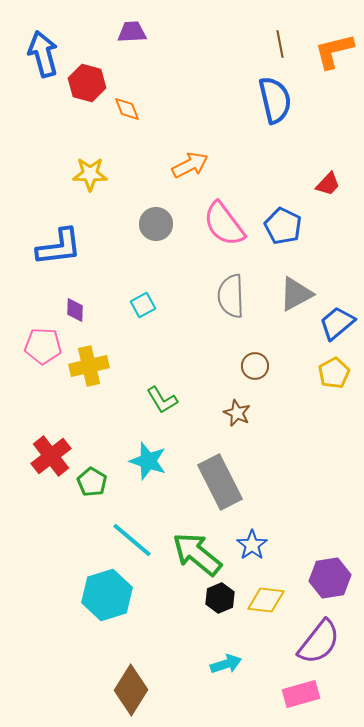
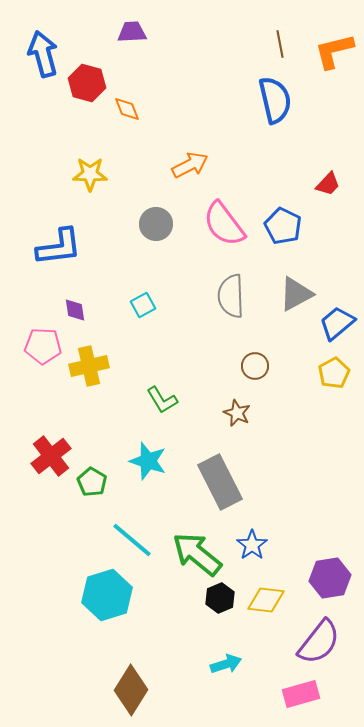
purple diamond: rotated 10 degrees counterclockwise
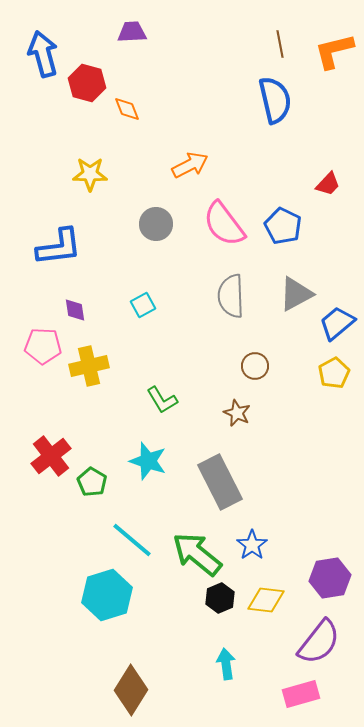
cyan arrow: rotated 80 degrees counterclockwise
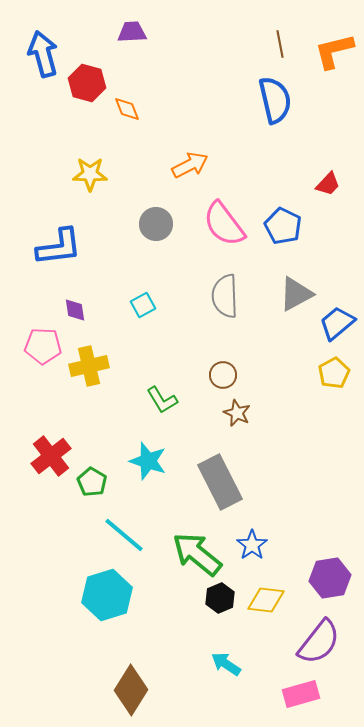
gray semicircle: moved 6 px left
brown circle: moved 32 px left, 9 px down
cyan line: moved 8 px left, 5 px up
cyan arrow: rotated 48 degrees counterclockwise
